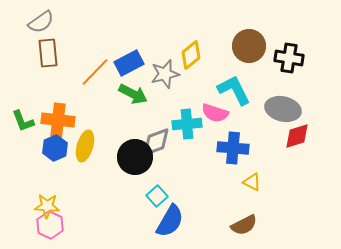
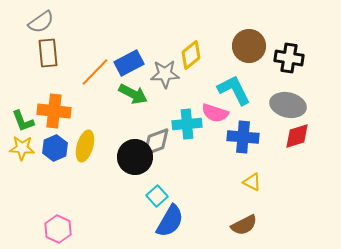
gray star: rotated 12 degrees clockwise
gray ellipse: moved 5 px right, 4 px up
orange cross: moved 4 px left, 9 px up
blue cross: moved 10 px right, 11 px up
yellow star: moved 25 px left, 58 px up
pink hexagon: moved 8 px right, 4 px down
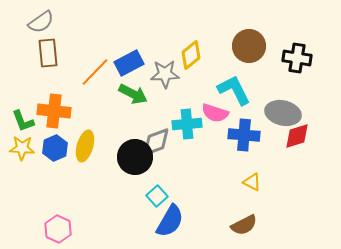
black cross: moved 8 px right
gray ellipse: moved 5 px left, 8 px down
blue cross: moved 1 px right, 2 px up
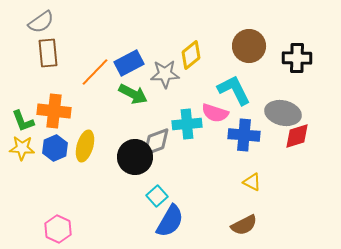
black cross: rotated 8 degrees counterclockwise
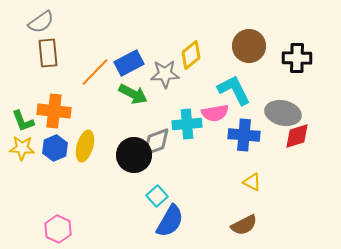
pink semicircle: rotated 28 degrees counterclockwise
black circle: moved 1 px left, 2 px up
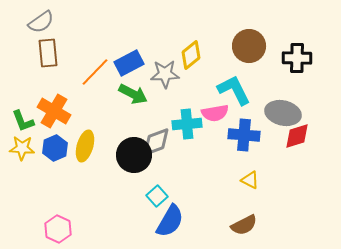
orange cross: rotated 24 degrees clockwise
yellow triangle: moved 2 px left, 2 px up
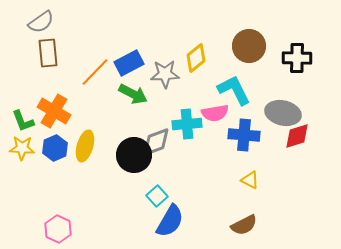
yellow diamond: moved 5 px right, 3 px down
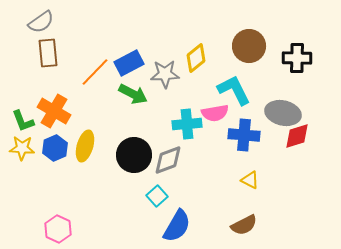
gray diamond: moved 12 px right, 18 px down
blue semicircle: moved 7 px right, 5 px down
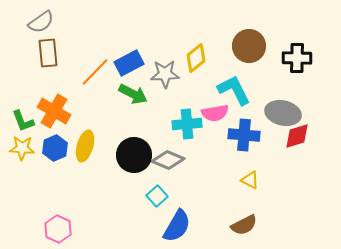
gray diamond: rotated 44 degrees clockwise
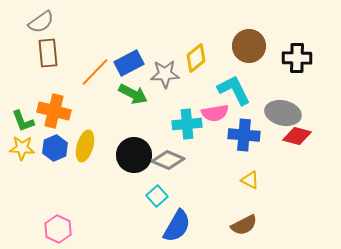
orange cross: rotated 16 degrees counterclockwise
red diamond: rotated 32 degrees clockwise
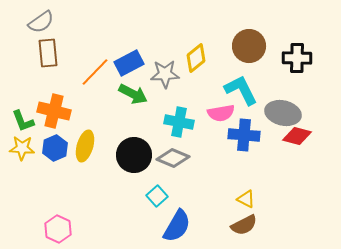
cyan L-shape: moved 7 px right
pink semicircle: moved 6 px right
cyan cross: moved 8 px left, 2 px up; rotated 16 degrees clockwise
gray diamond: moved 5 px right, 2 px up
yellow triangle: moved 4 px left, 19 px down
